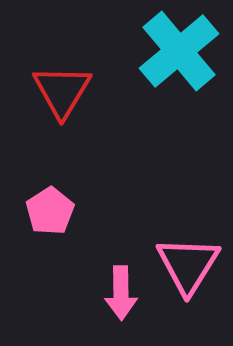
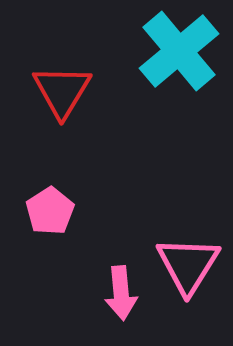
pink arrow: rotated 4 degrees counterclockwise
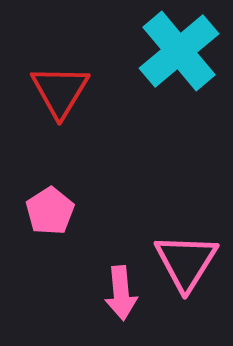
red triangle: moved 2 px left
pink triangle: moved 2 px left, 3 px up
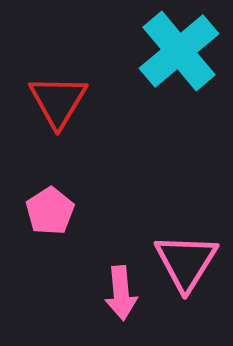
red triangle: moved 2 px left, 10 px down
